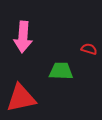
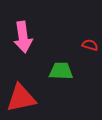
pink arrow: rotated 12 degrees counterclockwise
red semicircle: moved 1 px right, 4 px up
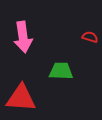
red semicircle: moved 8 px up
red triangle: rotated 16 degrees clockwise
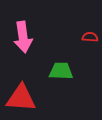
red semicircle: rotated 14 degrees counterclockwise
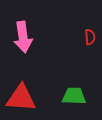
red semicircle: rotated 84 degrees clockwise
green trapezoid: moved 13 px right, 25 px down
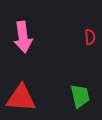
green trapezoid: moved 6 px right; rotated 75 degrees clockwise
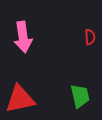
red triangle: moved 1 px left, 1 px down; rotated 16 degrees counterclockwise
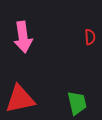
green trapezoid: moved 3 px left, 7 px down
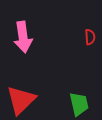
red triangle: moved 1 px right, 1 px down; rotated 32 degrees counterclockwise
green trapezoid: moved 2 px right, 1 px down
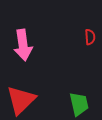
pink arrow: moved 8 px down
